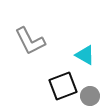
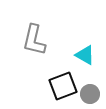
gray L-shape: moved 4 px right, 1 px up; rotated 40 degrees clockwise
gray circle: moved 2 px up
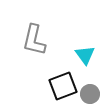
cyan triangle: rotated 25 degrees clockwise
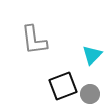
gray L-shape: rotated 20 degrees counterclockwise
cyan triangle: moved 7 px right; rotated 20 degrees clockwise
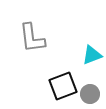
gray L-shape: moved 2 px left, 2 px up
cyan triangle: rotated 25 degrees clockwise
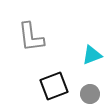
gray L-shape: moved 1 px left, 1 px up
black square: moved 9 px left
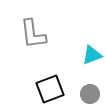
gray L-shape: moved 2 px right, 3 px up
black square: moved 4 px left, 3 px down
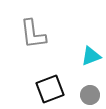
cyan triangle: moved 1 px left, 1 px down
gray circle: moved 1 px down
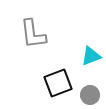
black square: moved 8 px right, 6 px up
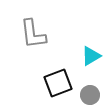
cyan triangle: rotated 10 degrees counterclockwise
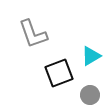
gray L-shape: rotated 12 degrees counterclockwise
black square: moved 1 px right, 10 px up
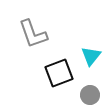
cyan triangle: rotated 20 degrees counterclockwise
